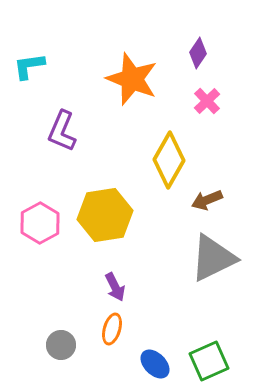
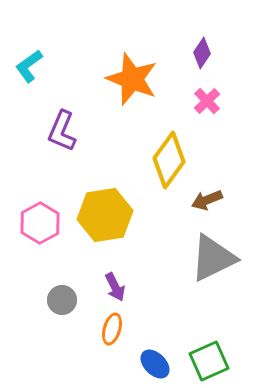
purple diamond: moved 4 px right
cyan L-shape: rotated 28 degrees counterclockwise
yellow diamond: rotated 6 degrees clockwise
gray circle: moved 1 px right, 45 px up
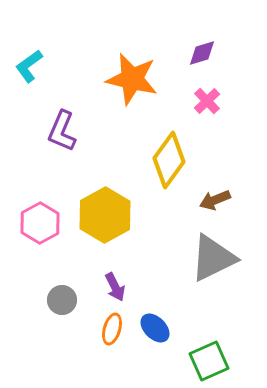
purple diamond: rotated 40 degrees clockwise
orange star: rotated 8 degrees counterclockwise
brown arrow: moved 8 px right
yellow hexagon: rotated 20 degrees counterclockwise
blue ellipse: moved 36 px up
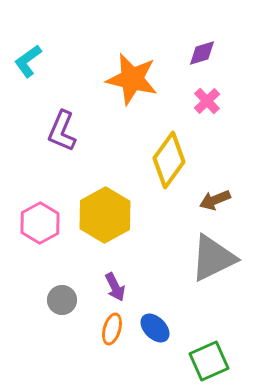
cyan L-shape: moved 1 px left, 5 px up
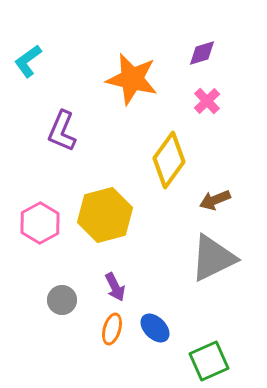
yellow hexagon: rotated 14 degrees clockwise
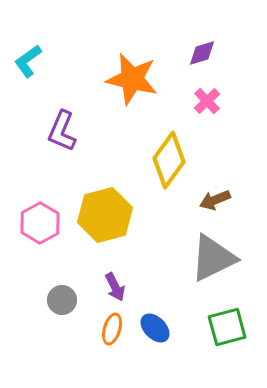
green square: moved 18 px right, 34 px up; rotated 9 degrees clockwise
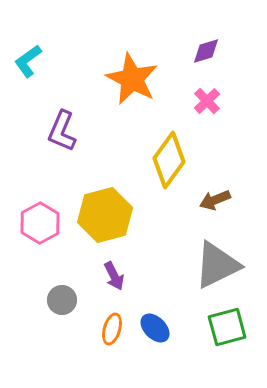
purple diamond: moved 4 px right, 2 px up
orange star: rotated 14 degrees clockwise
gray triangle: moved 4 px right, 7 px down
purple arrow: moved 1 px left, 11 px up
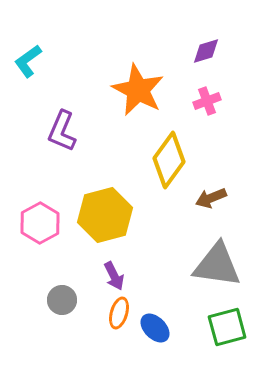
orange star: moved 6 px right, 11 px down
pink cross: rotated 24 degrees clockwise
brown arrow: moved 4 px left, 2 px up
gray triangle: rotated 34 degrees clockwise
orange ellipse: moved 7 px right, 16 px up
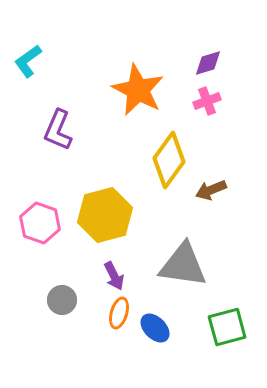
purple diamond: moved 2 px right, 12 px down
purple L-shape: moved 4 px left, 1 px up
brown arrow: moved 8 px up
pink hexagon: rotated 12 degrees counterclockwise
gray triangle: moved 34 px left
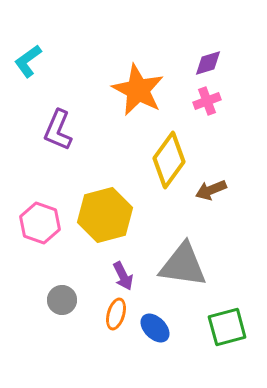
purple arrow: moved 9 px right
orange ellipse: moved 3 px left, 1 px down
